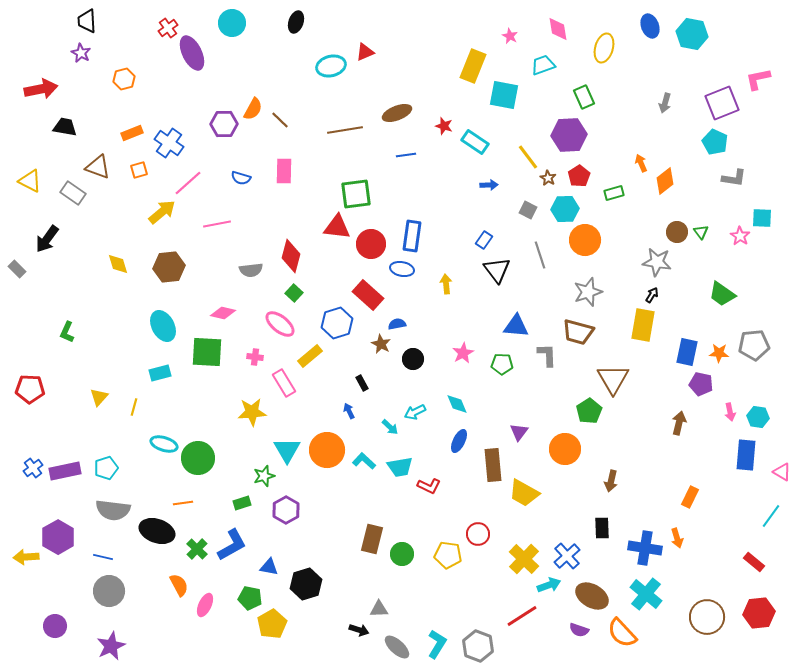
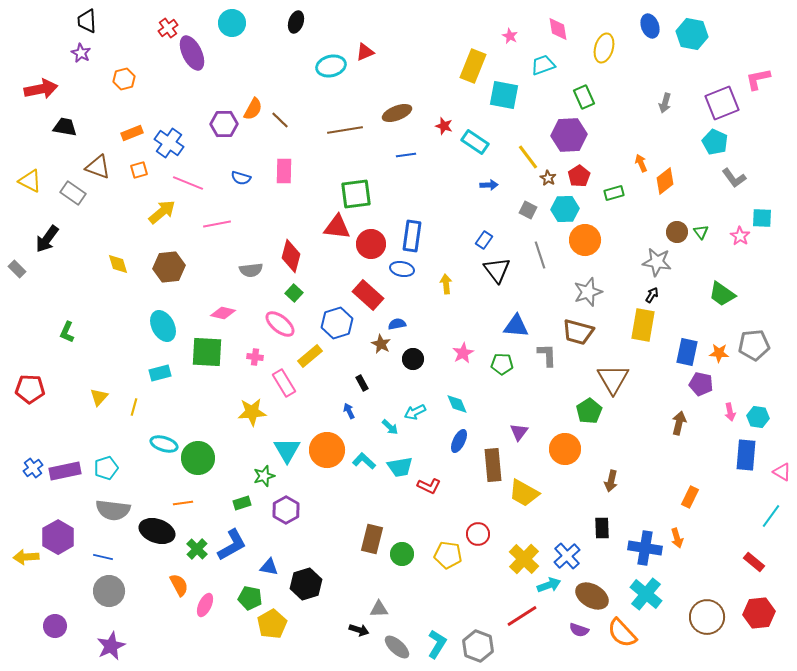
gray L-shape at (734, 178): rotated 45 degrees clockwise
pink line at (188, 183): rotated 64 degrees clockwise
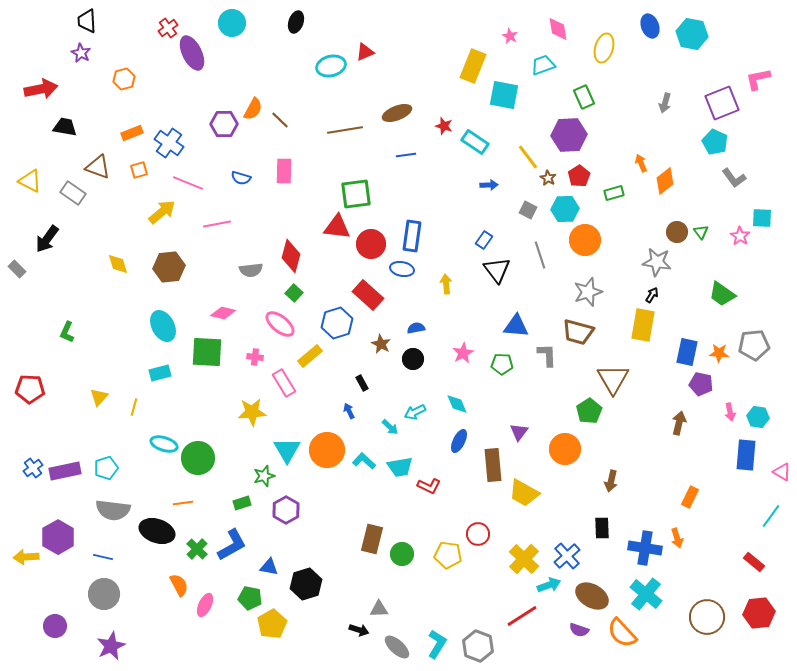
blue semicircle at (397, 324): moved 19 px right, 4 px down
gray circle at (109, 591): moved 5 px left, 3 px down
